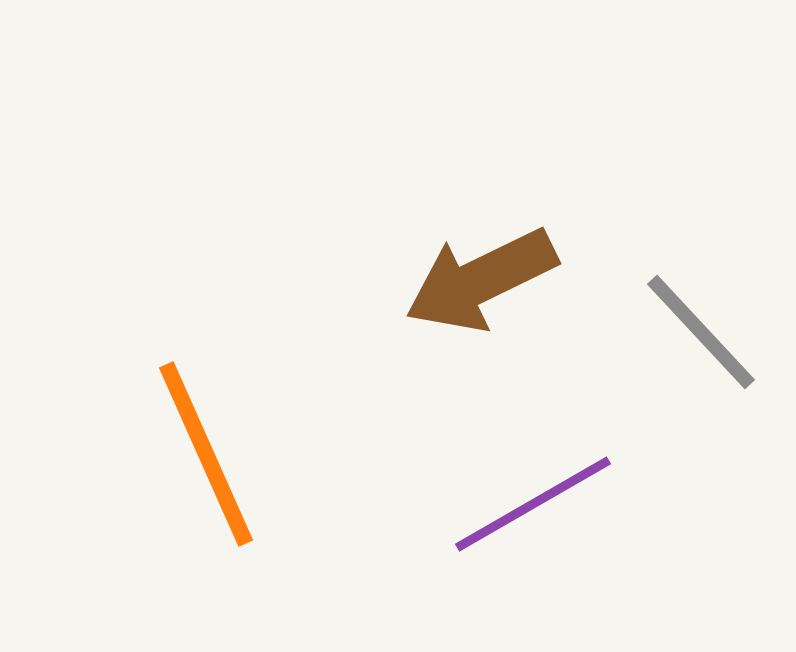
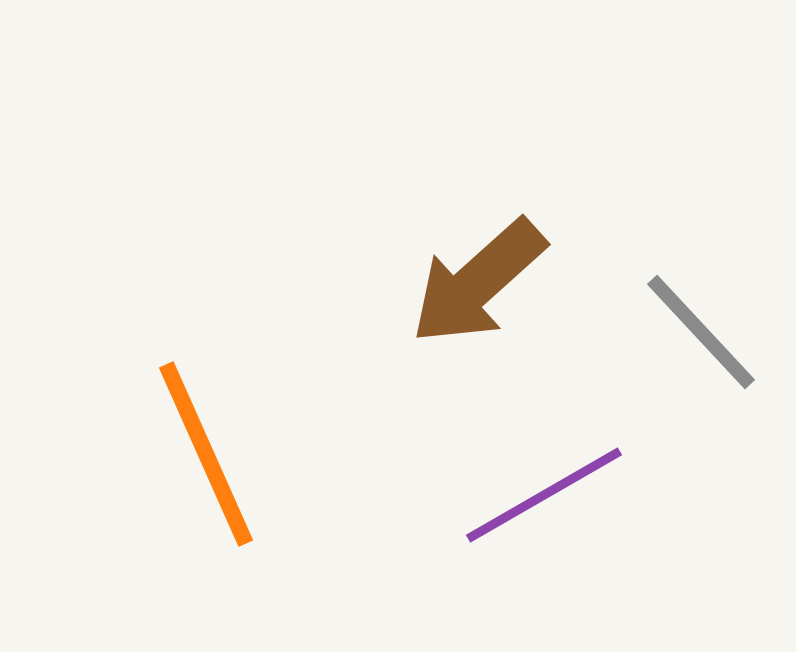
brown arrow: moved 3 px left, 2 px down; rotated 16 degrees counterclockwise
purple line: moved 11 px right, 9 px up
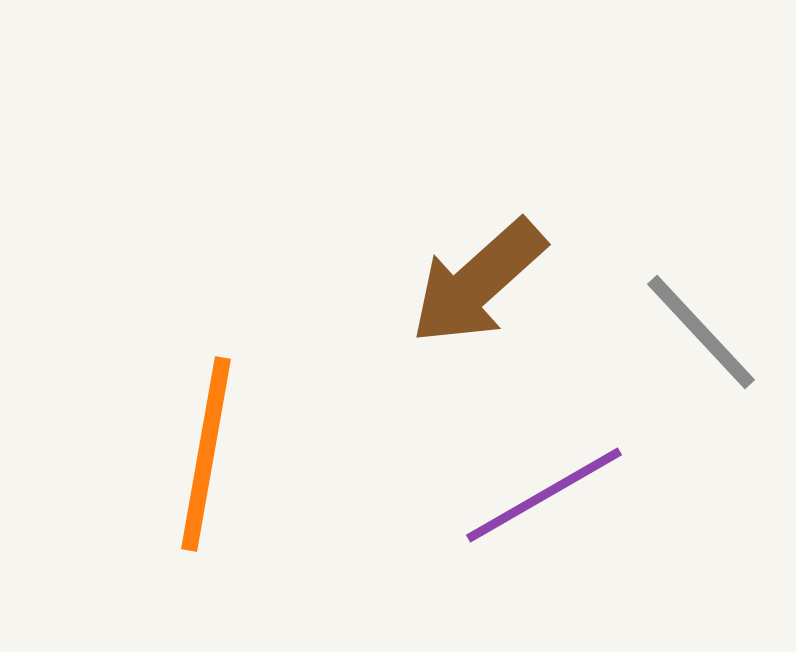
orange line: rotated 34 degrees clockwise
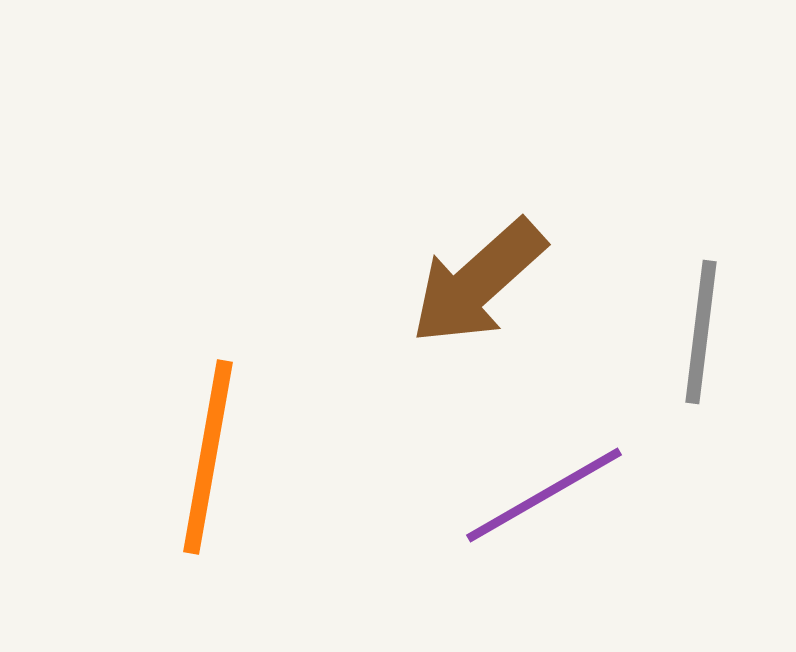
gray line: rotated 50 degrees clockwise
orange line: moved 2 px right, 3 px down
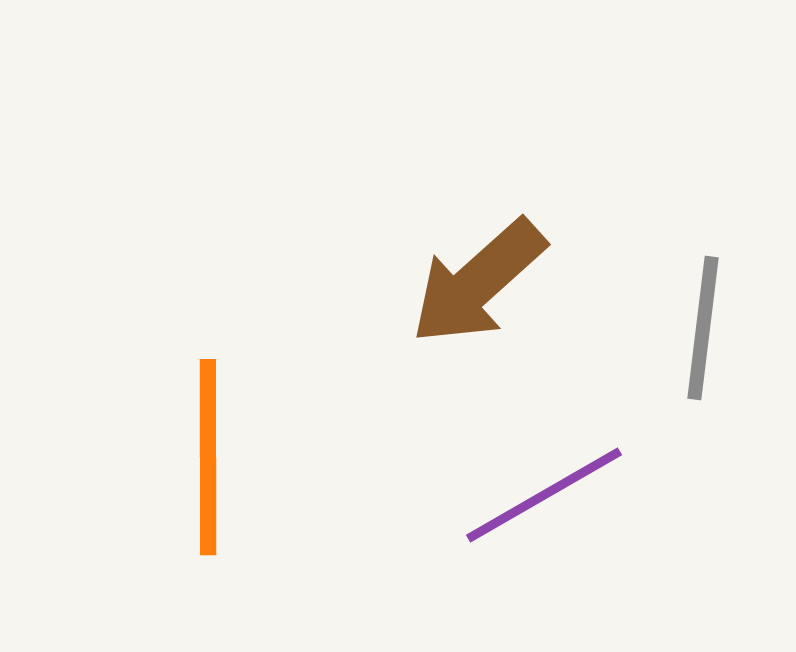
gray line: moved 2 px right, 4 px up
orange line: rotated 10 degrees counterclockwise
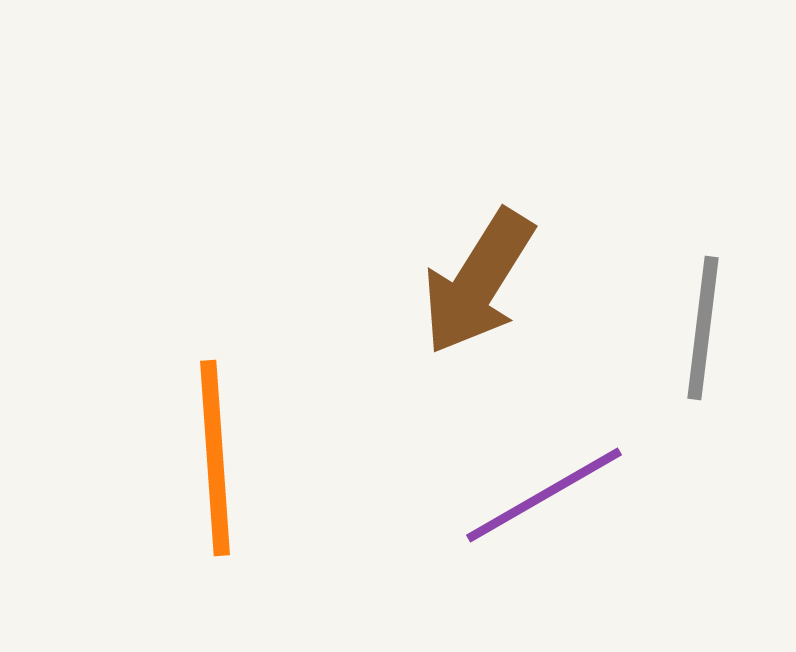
brown arrow: rotated 16 degrees counterclockwise
orange line: moved 7 px right, 1 px down; rotated 4 degrees counterclockwise
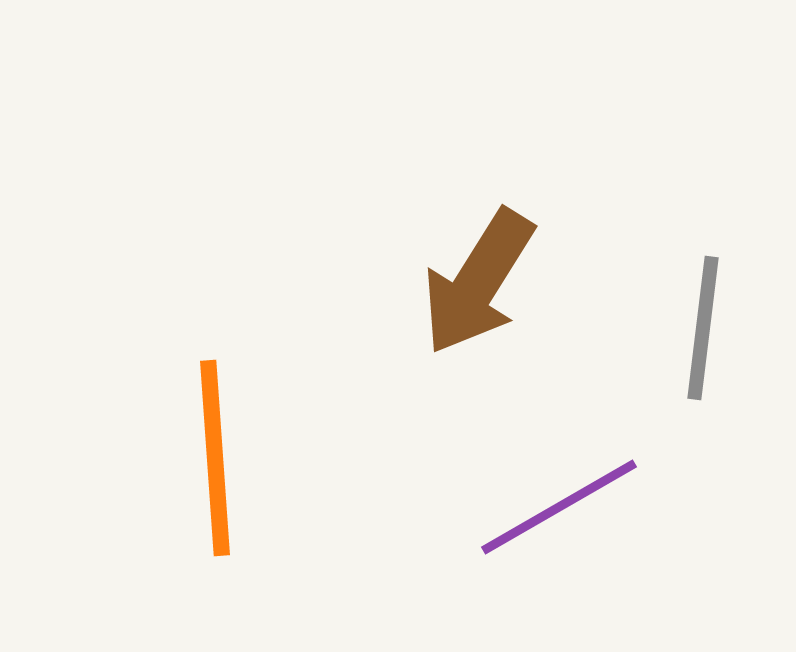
purple line: moved 15 px right, 12 px down
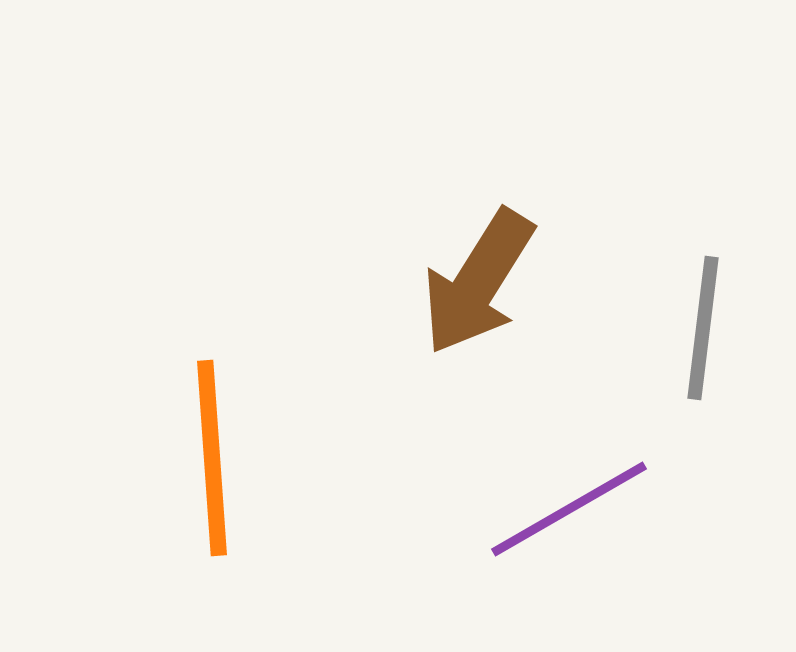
orange line: moved 3 px left
purple line: moved 10 px right, 2 px down
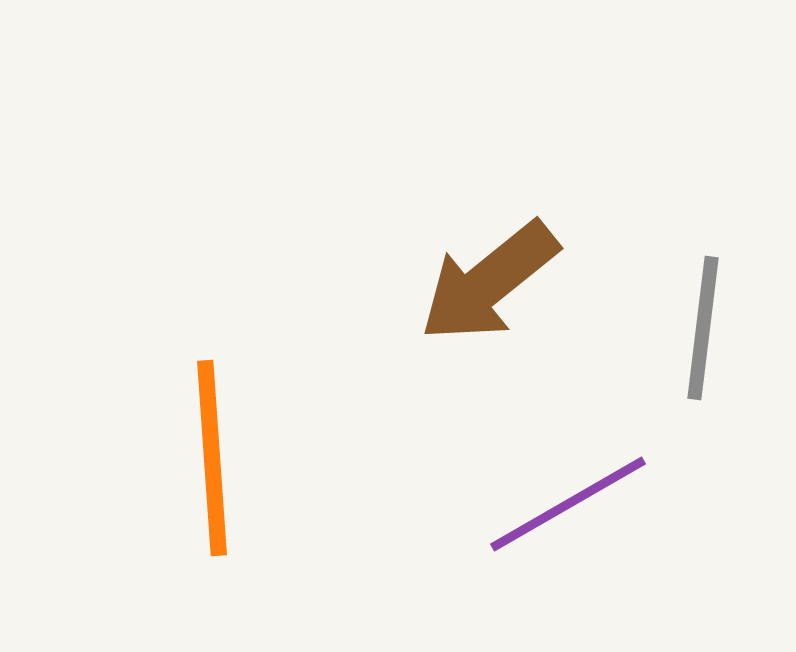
brown arrow: moved 11 px right; rotated 19 degrees clockwise
purple line: moved 1 px left, 5 px up
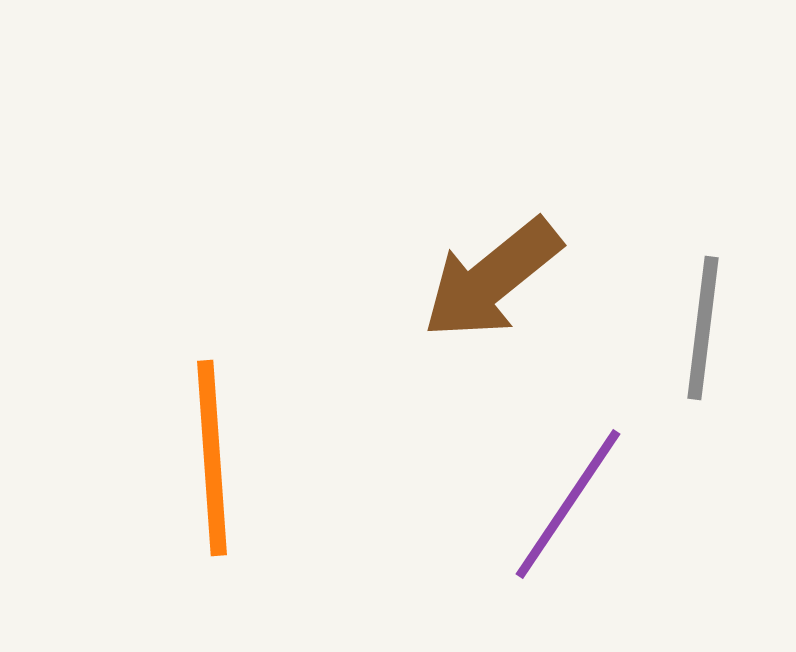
brown arrow: moved 3 px right, 3 px up
purple line: rotated 26 degrees counterclockwise
